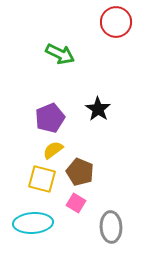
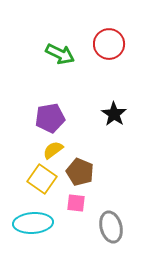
red circle: moved 7 px left, 22 px down
black star: moved 16 px right, 5 px down
purple pentagon: rotated 12 degrees clockwise
yellow square: rotated 20 degrees clockwise
pink square: rotated 24 degrees counterclockwise
gray ellipse: rotated 12 degrees counterclockwise
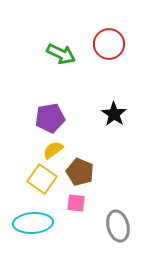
green arrow: moved 1 px right
gray ellipse: moved 7 px right, 1 px up
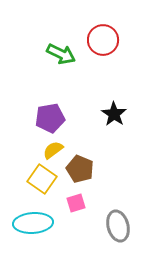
red circle: moved 6 px left, 4 px up
brown pentagon: moved 3 px up
pink square: rotated 24 degrees counterclockwise
